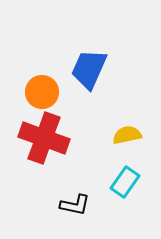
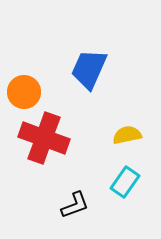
orange circle: moved 18 px left
black L-shape: rotated 32 degrees counterclockwise
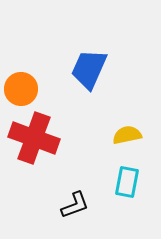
orange circle: moved 3 px left, 3 px up
red cross: moved 10 px left
cyan rectangle: moved 2 px right; rotated 24 degrees counterclockwise
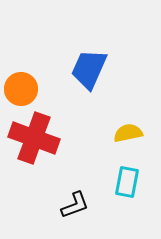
yellow semicircle: moved 1 px right, 2 px up
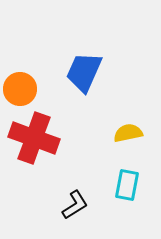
blue trapezoid: moved 5 px left, 3 px down
orange circle: moved 1 px left
cyan rectangle: moved 3 px down
black L-shape: rotated 12 degrees counterclockwise
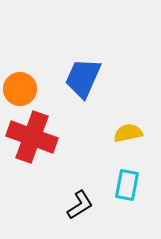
blue trapezoid: moved 1 px left, 6 px down
red cross: moved 2 px left, 1 px up
black L-shape: moved 5 px right
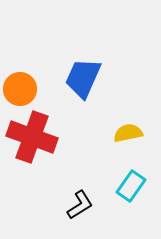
cyan rectangle: moved 4 px right, 1 px down; rotated 24 degrees clockwise
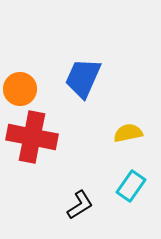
red cross: rotated 9 degrees counterclockwise
